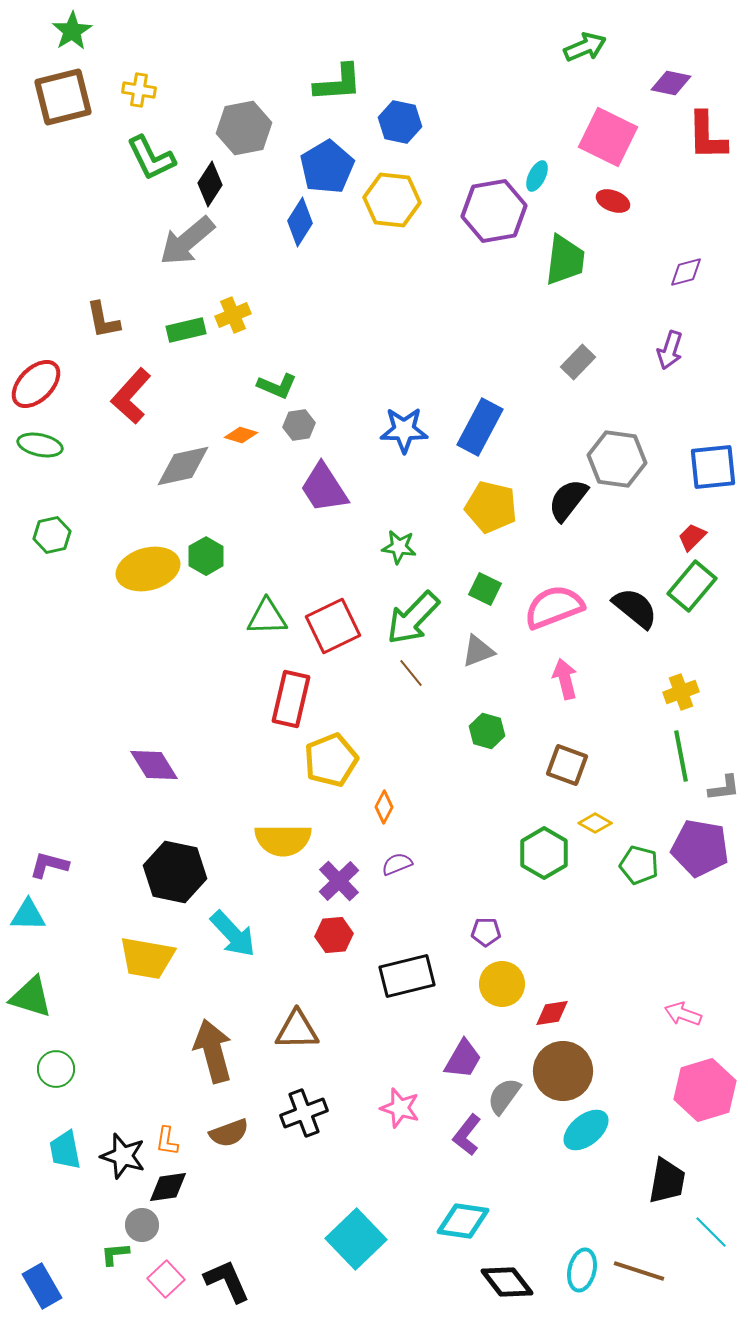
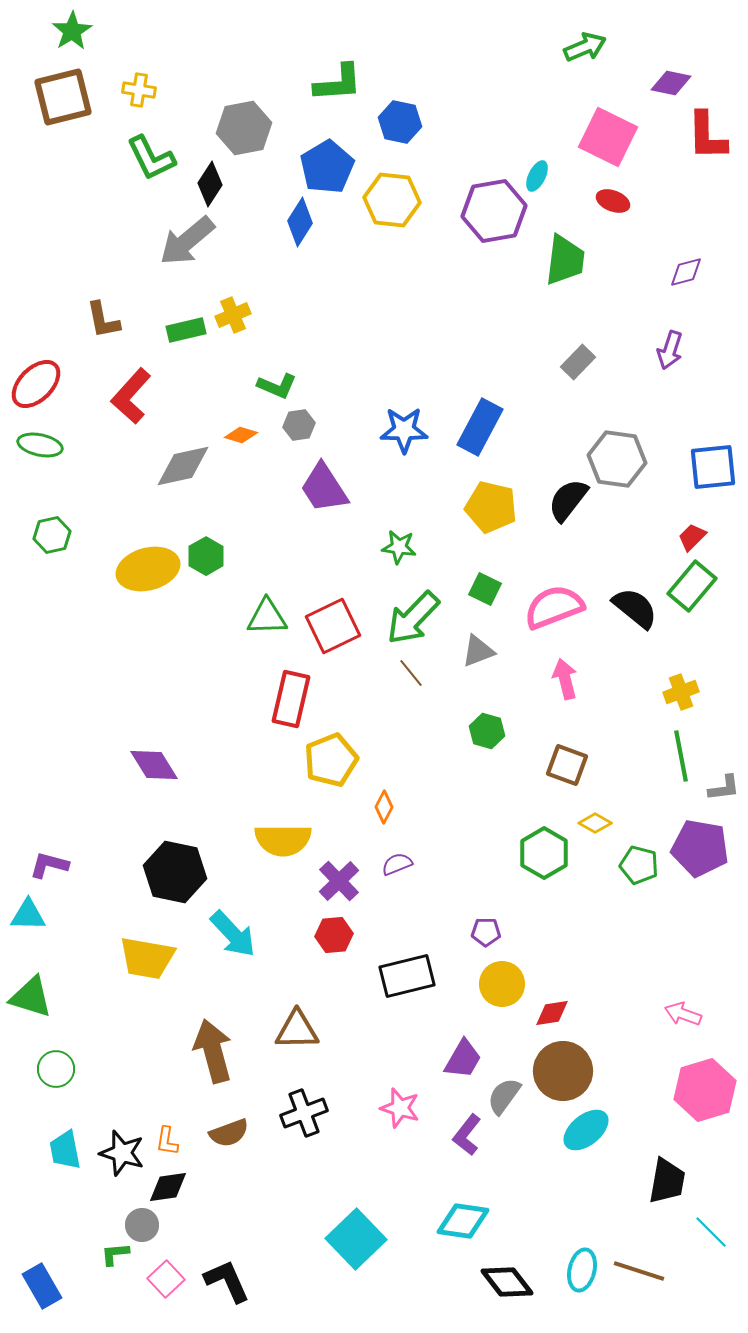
black star at (123, 1156): moved 1 px left, 3 px up
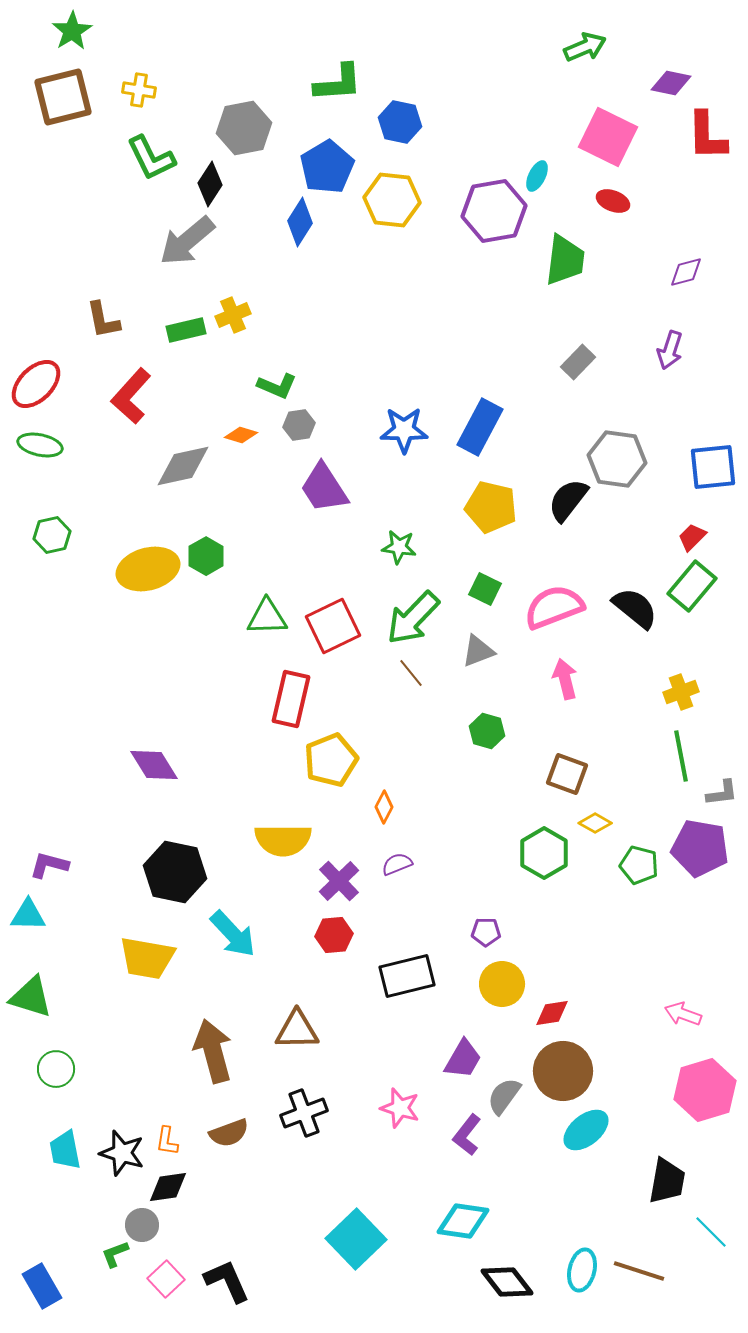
brown square at (567, 765): moved 9 px down
gray L-shape at (724, 788): moved 2 px left, 5 px down
green L-shape at (115, 1254): rotated 16 degrees counterclockwise
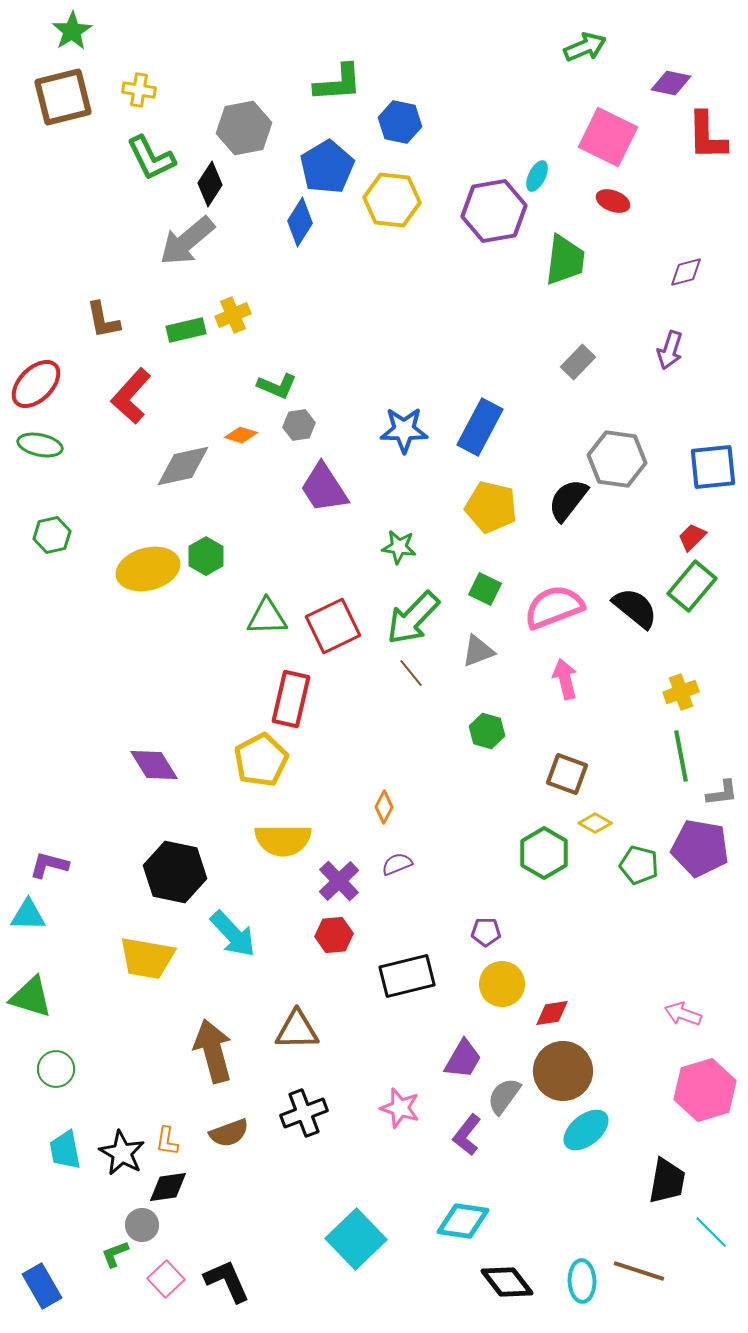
yellow pentagon at (331, 760): moved 70 px left; rotated 6 degrees counterclockwise
black star at (122, 1153): rotated 12 degrees clockwise
cyan ellipse at (582, 1270): moved 11 px down; rotated 15 degrees counterclockwise
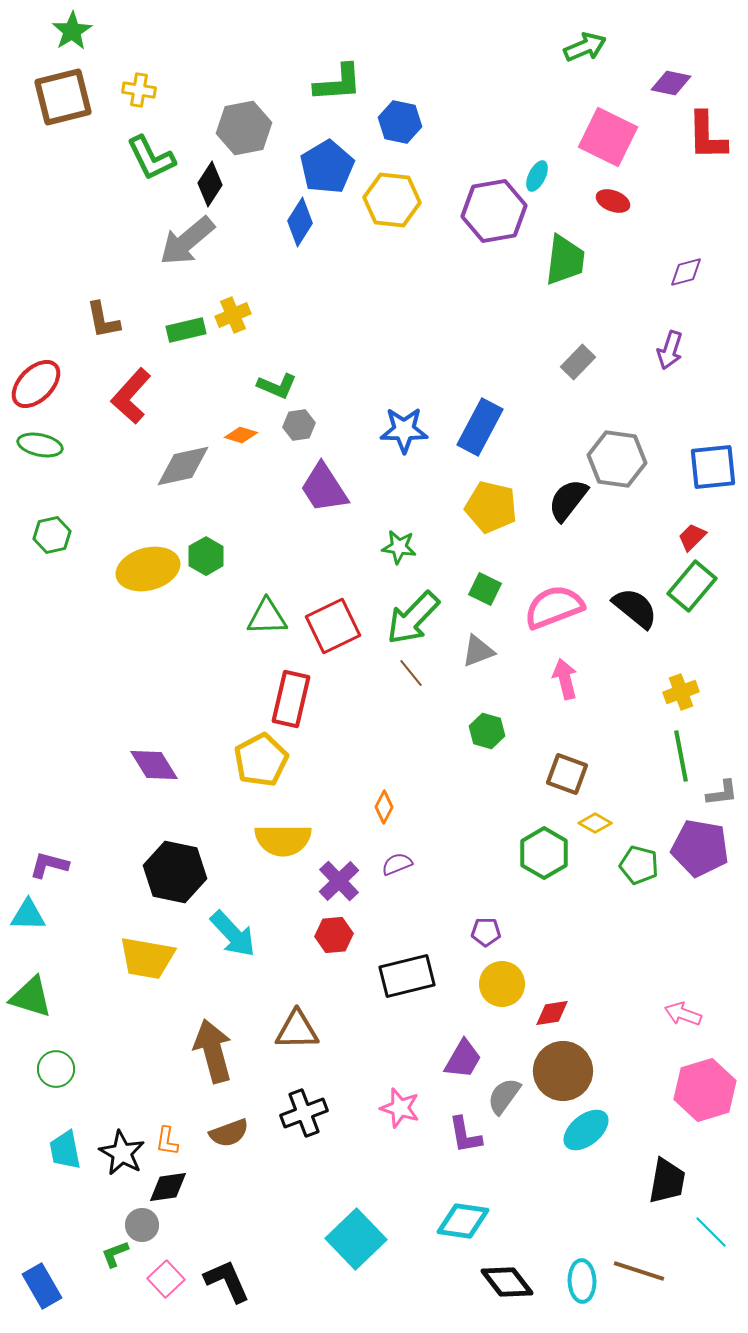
purple L-shape at (467, 1135): moved 2 px left; rotated 48 degrees counterclockwise
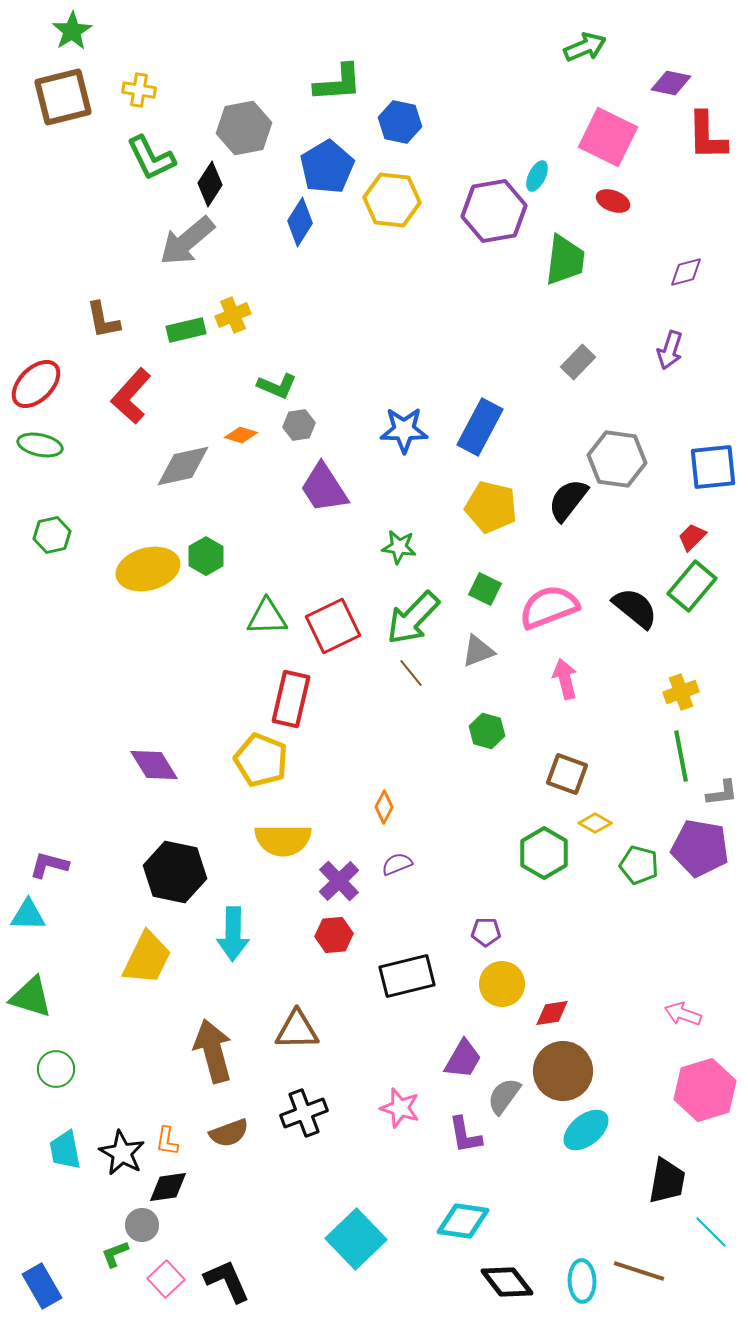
pink semicircle at (554, 607): moved 5 px left
yellow pentagon at (261, 760): rotated 22 degrees counterclockwise
cyan arrow at (233, 934): rotated 44 degrees clockwise
yellow trapezoid at (147, 958): rotated 74 degrees counterclockwise
